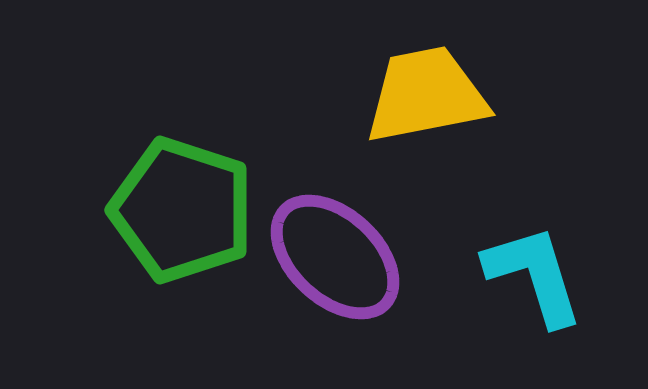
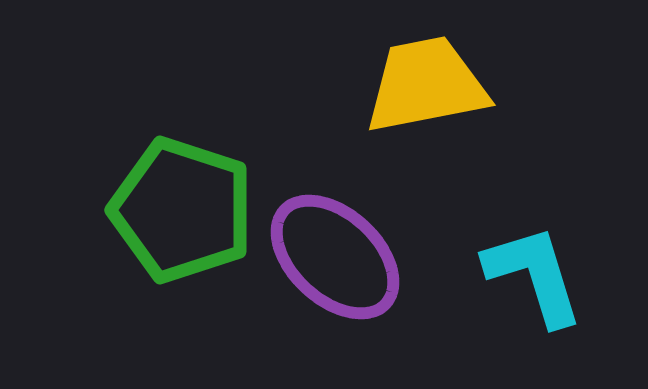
yellow trapezoid: moved 10 px up
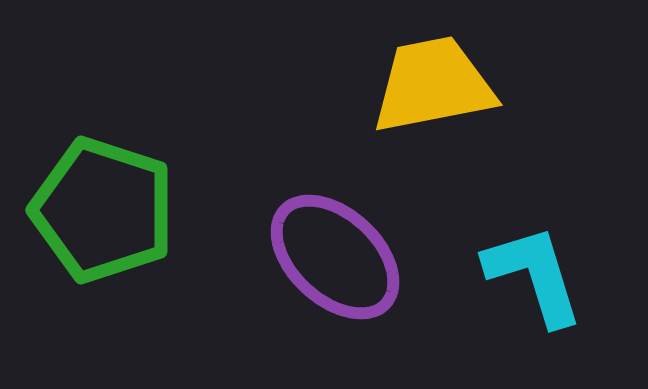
yellow trapezoid: moved 7 px right
green pentagon: moved 79 px left
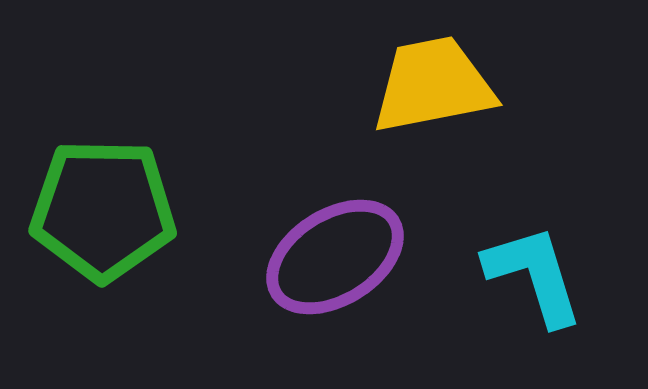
green pentagon: rotated 17 degrees counterclockwise
purple ellipse: rotated 75 degrees counterclockwise
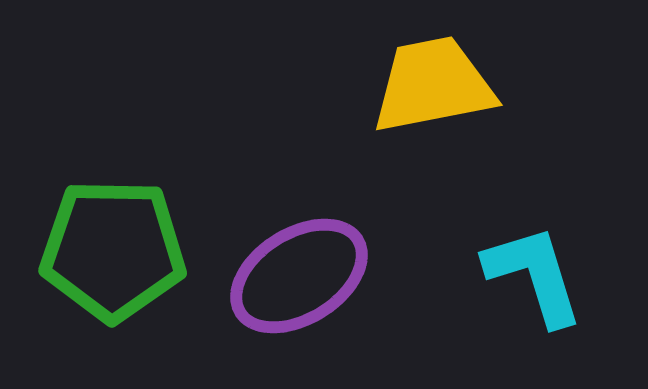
green pentagon: moved 10 px right, 40 px down
purple ellipse: moved 36 px left, 19 px down
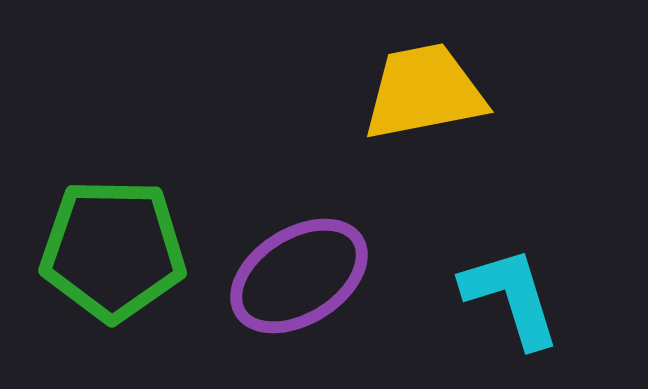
yellow trapezoid: moved 9 px left, 7 px down
cyan L-shape: moved 23 px left, 22 px down
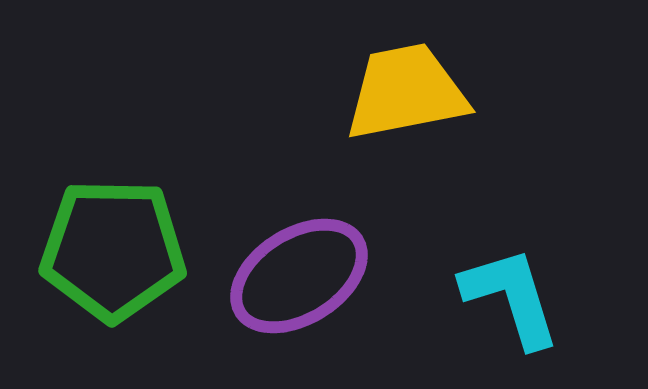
yellow trapezoid: moved 18 px left
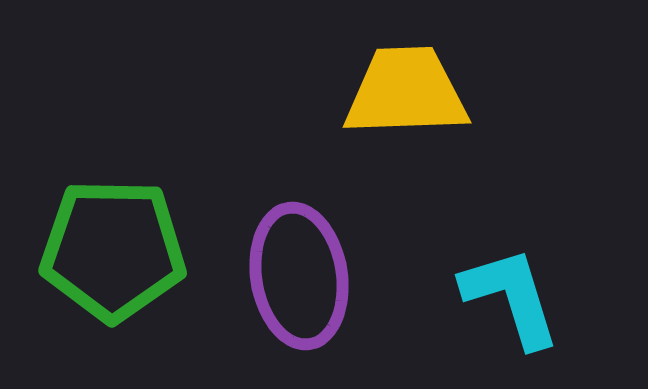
yellow trapezoid: rotated 9 degrees clockwise
purple ellipse: rotated 67 degrees counterclockwise
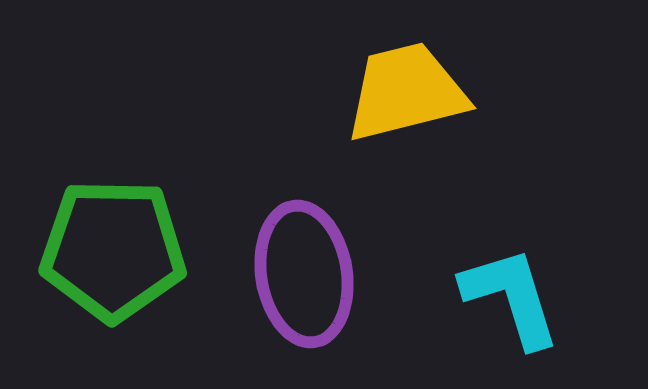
yellow trapezoid: rotated 12 degrees counterclockwise
purple ellipse: moved 5 px right, 2 px up
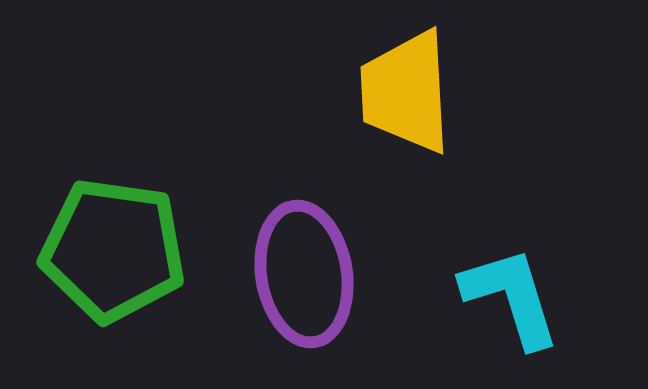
yellow trapezoid: rotated 79 degrees counterclockwise
green pentagon: rotated 7 degrees clockwise
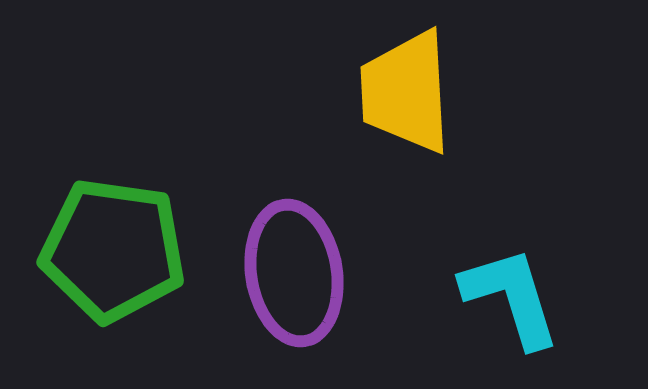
purple ellipse: moved 10 px left, 1 px up
